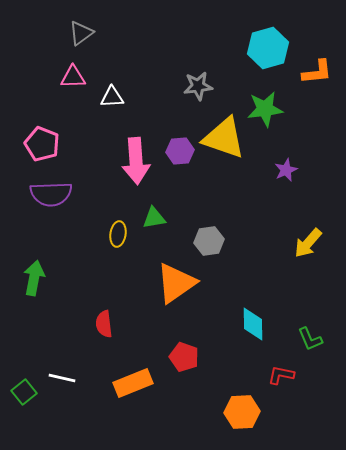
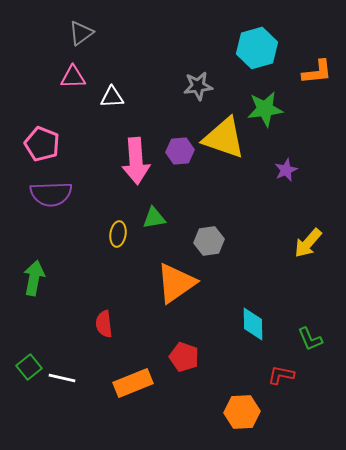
cyan hexagon: moved 11 px left
green square: moved 5 px right, 25 px up
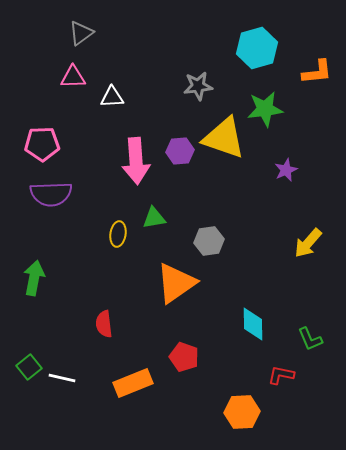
pink pentagon: rotated 24 degrees counterclockwise
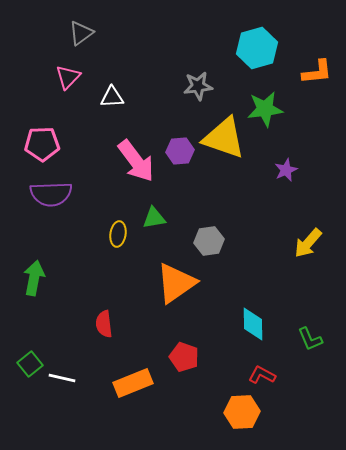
pink triangle: moved 5 px left; rotated 44 degrees counterclockwise
pink arrow: rotated 33 degrees counterclockwise
green square: moved 1 px right, 3 px up
red L-shape: moved 19 px left; rotated 16 degrees clockwise
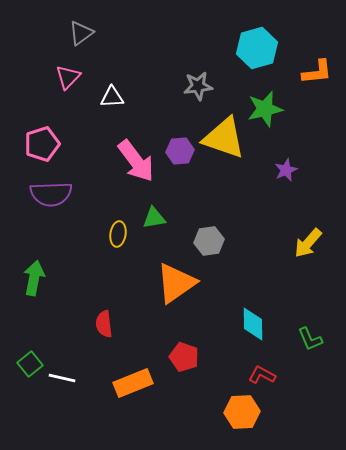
green star: rotated 6 degrees counterclockwise
pink pentagon: rotated 16 degrees counterclockwise
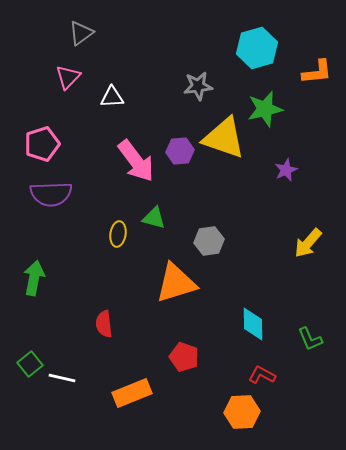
green triangle: rotated 25 degrees clockwise
orange triangle: rotated 18 degrees clockwise
orange rectangle: moved 1 px left, 10 px down
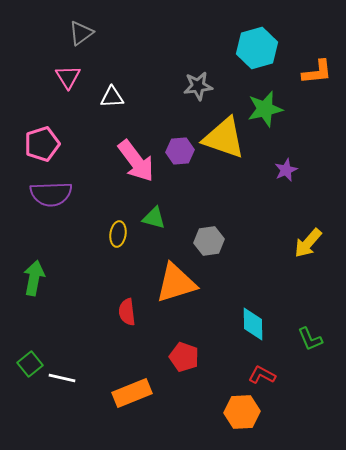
pink triangle: rotated 16 degrees counterclockwise
red semicircle: moved 23 px right, 12 px up
